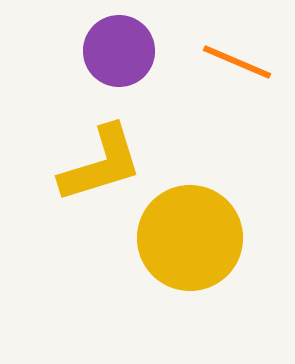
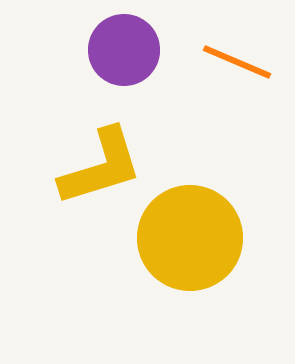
purple circle: moved 5 px right, 1 px up
yellow L-shape: moved 3 px down
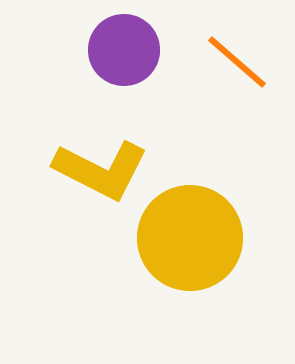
orange line: rotated 18 degrees clockwise
yellow L-shape: moved 3 px down; rotated 44 degrees clockwise
